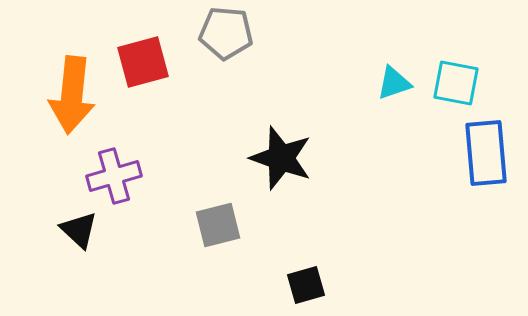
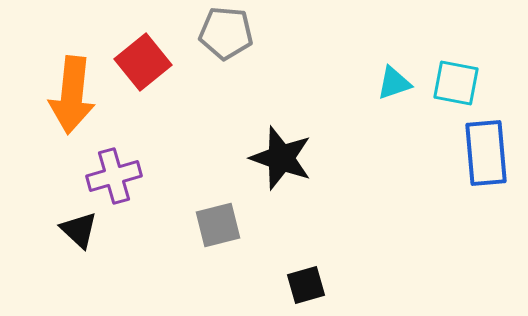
red square: rotated 24 degrees counterclockwise
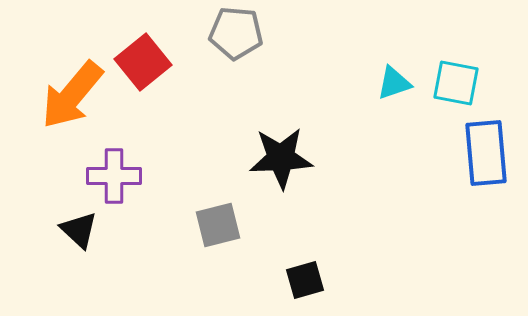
gray pentagon: moved 10 px right
orange arrow: rotated 34 degrees clockwise
black star: rotated 22 degrees counterclockwise
purple cross: rotated 16 degrees clockwise
black square: moved 1 px left, 5 px up
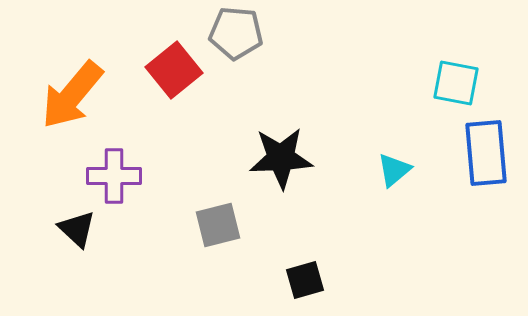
red square: moved 31 px right, 8 px down
cyan triangle: moved 87 px down; rotated 21 degrees counterclockwise
black triangle: moved 2 px left, 1 px up
